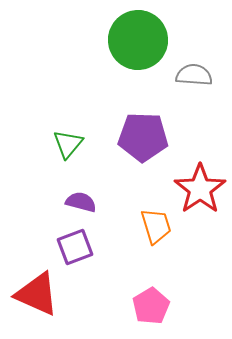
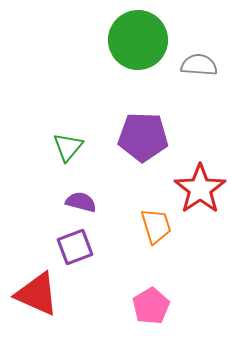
gray semicircle: moved 5 px right, 10 px up
green triangle: moved 3 px down
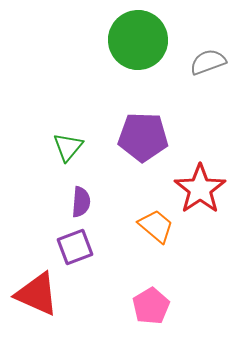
gray semicircle: moved 9 px right, 3 px up; rotated 24 degrees counterclockwise
purple semicircle: rotated 80 degrees clockwise
orange trapezoid: rotated 33 degrees counterclockwise
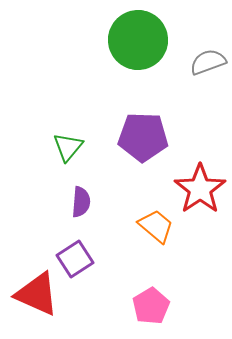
purple square: moved 12 px down; rotated 12 degrees counterclockwise
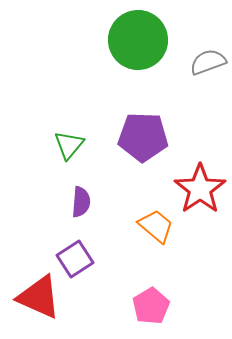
green triangle: moved 1 px right, 2 px up
red triangle: moved 2 px right, 3 px down
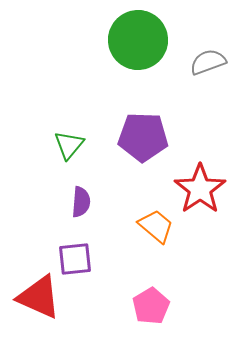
purple square: rotated 27 degrees clockwise
